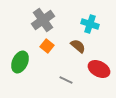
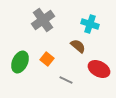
orange square: moved 13 px down
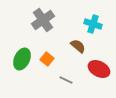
cyan cross: moved 3 px right
green ellipse: moved 2 px right, 3 px up
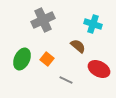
gray cross: rotated 10 degrees clockwise
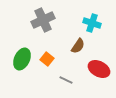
cyan cross: moved 1 px left, 1 px up
brown semicircle: rotated 84 degrees clockwise
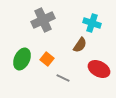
brown semicircle: moved 2 px right, 1 px up
gray line: moved 3 px left, 2 px up
